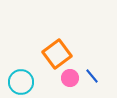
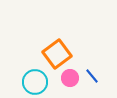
cyan circle: moved 14 px right
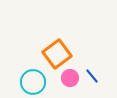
cyan circle: moved 2 px left
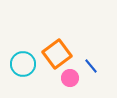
blue line: moved 1 px left, 10 px up
cyan circle: moved 10 px left, 18 px up
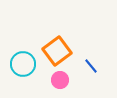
orange square: moved 3 px up
pink circle: moved 10 px left, 2 px down
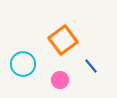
orange square: moved 6 px right, 11 px up
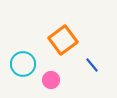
blue line: moved 1 px right, 1 px up
pink circle: moved 9 px left
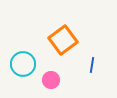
blue line: rotated 49 degrees clockwise
